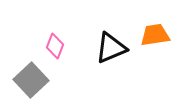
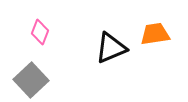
orange trapezoid: moved 1 px up
pink diamond: moved 15 px left, 14 px up
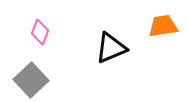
orange trapezoid: moved 8 px right, 8 px up
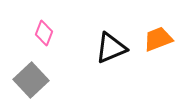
orange trapezoid: moved 5 px left, 13 px down; rotated 12 degrees counterclockwise
pink diamond: moved 4 px right, 1 px down
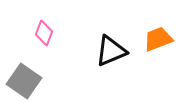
black triangle: moved 3 px down
gray square: moved 7 px left, 1 px down; rotated 12 degrees counterclockwise
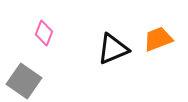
black triangle: moved 2 px right, 2 px up
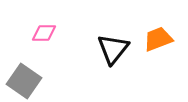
pink diamond: rotated 70 degrees clockwise
black triangle: rotated 28 degrees counterclockwise
